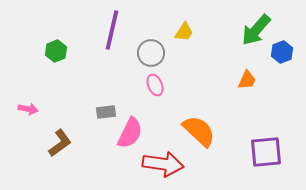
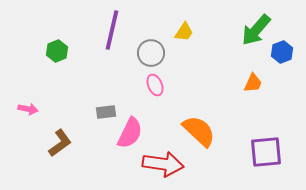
green hexagon: moved 1 px right
orange trapezoid: moved 6 px right, 3 px down
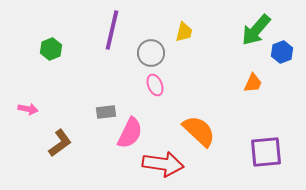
yellow trapezoid: rotated 20 degrees counterclockwise
green hexagon: moved 6 px left, 2 px up
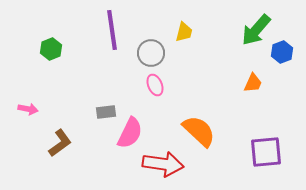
purple line: rotated 21 degrees counterclockwise
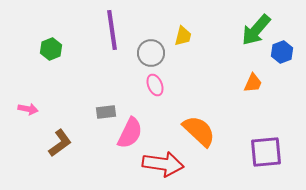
yellow trapezoid: moved 1 px left, 4 px down
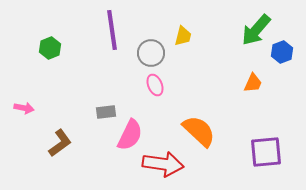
green hexagon: moved 1 px left, 1 px up
pink arrow: moved 4 px left, 1 px up
pink semicircle: moved 2 px down
